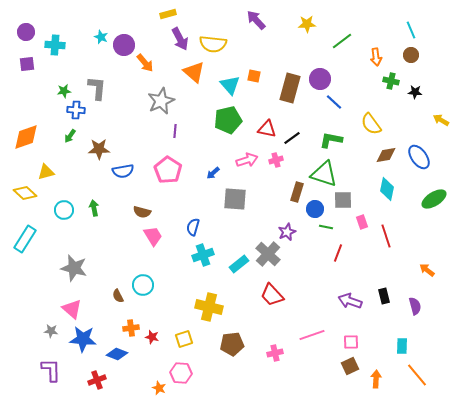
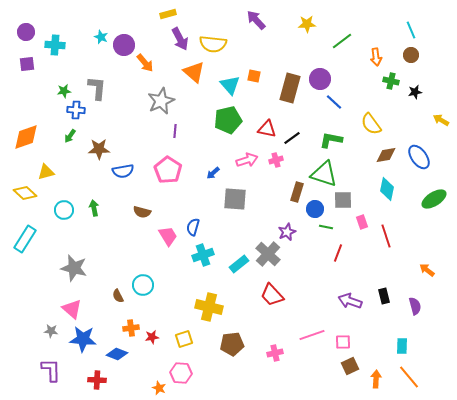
black star at (415, 92): rotated 16 degrees counterclockwise
pink trapezoid at (153, 236): moved 15 px right
red star at (152, 337): rotated 24 degrees counterclockwise
pink square at (351, 342): moved 8 px left
orange line at (417, 375): moved 8 px left, 2 px down
red cross at (97, 380): rotated 24 degrees clockwise
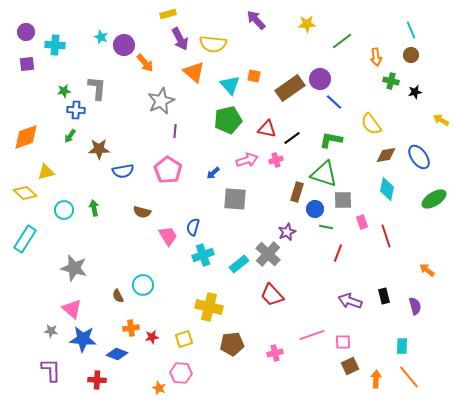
brown rectangle at (290, 88): rotated 40 degrees clockwise
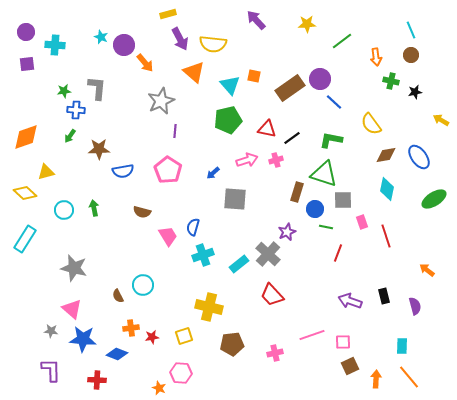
yellow square at (184, 339): moved 3 px up
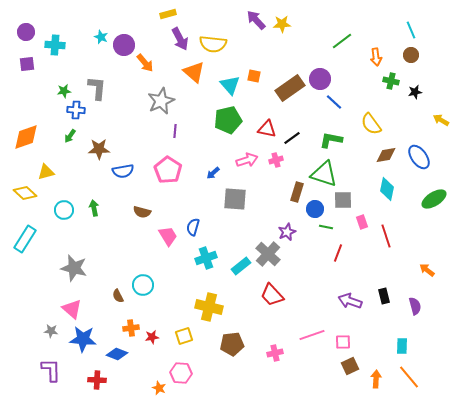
yellow star at (307, 24): moved 25 px left
cyan cross at (203, 255): moved 3 px right, 3 px down
cyan rectangle at (239, 264): moved 2 px right, 2 px down
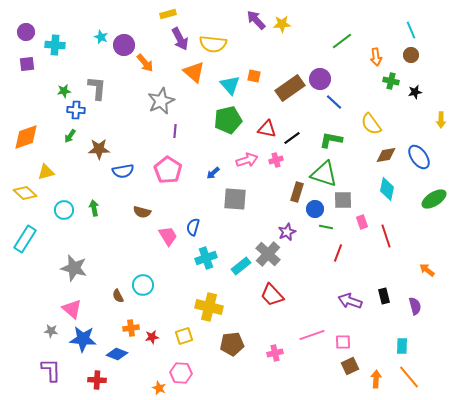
yellow arrow at (441, 120): rotated 119 degrees counterclockwise
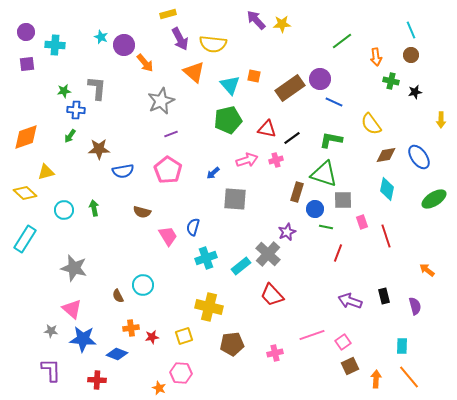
blue line at (334, 102): rotated 18 degrees counterclockwise
purple line at (175, 131): moved 4 px left, 3 px down; rotated 64 degrees clockwise
pink square at (343, 342): rotated 35 degrees counterclockwise
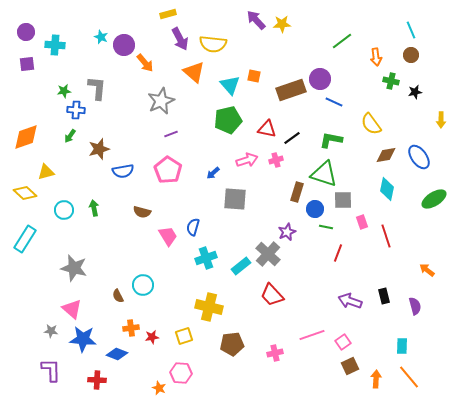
brown rectangle at (290, 88): moved 1 px right, 2 px down; rotated 16 degrees clockwise
brown star at (99, 149): rotated 15 degrees counterclockwise
